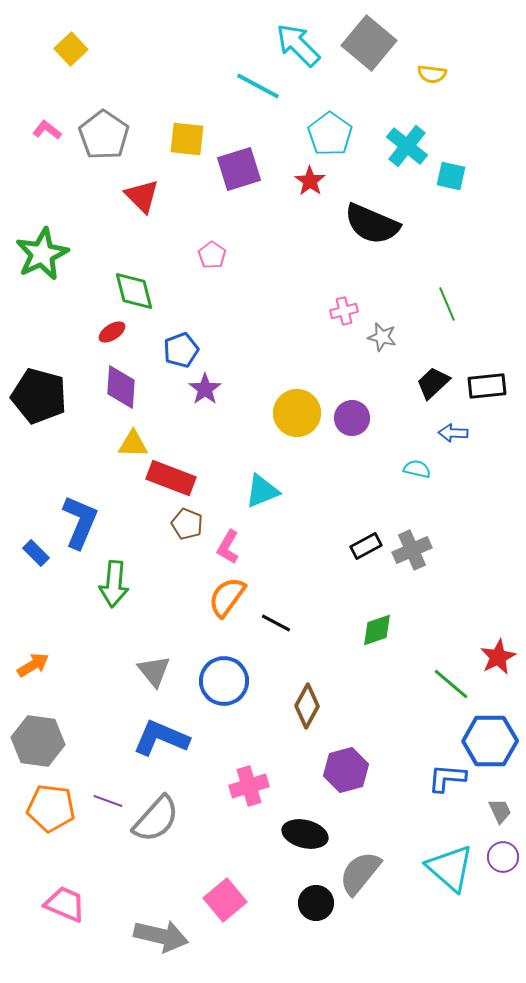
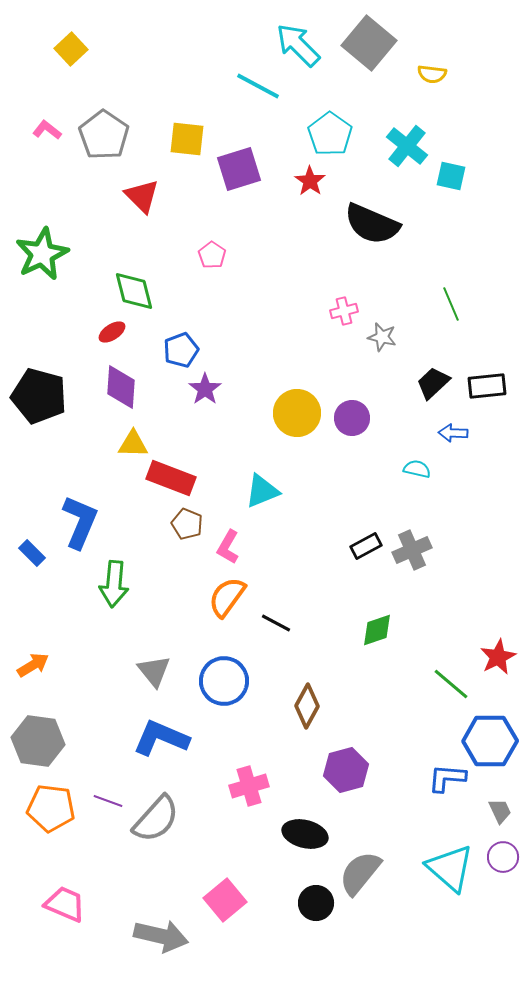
green line at (447, 304): moved 4 px right
blue rectangle at (36, 553): moved 4 px left
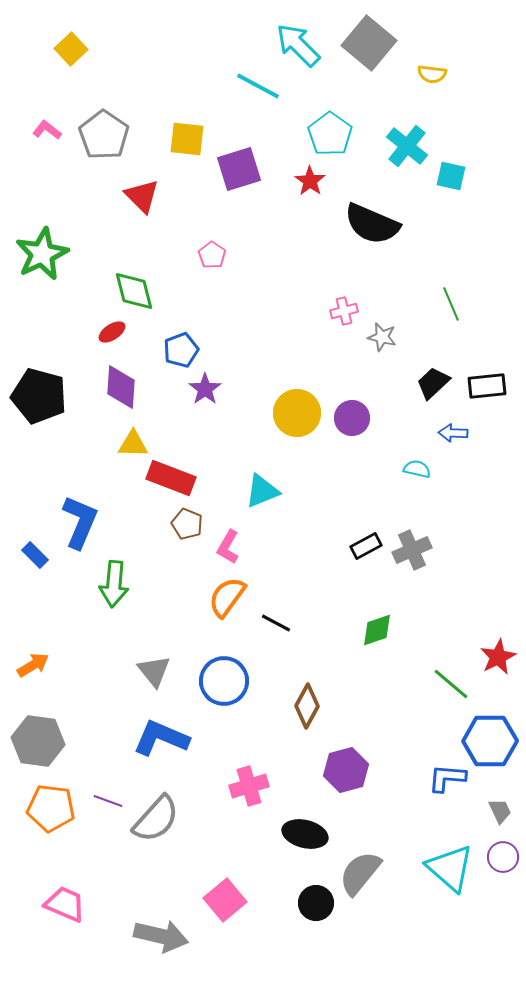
blue rectangle at (32, 553): moved 3 px right, 2 px down
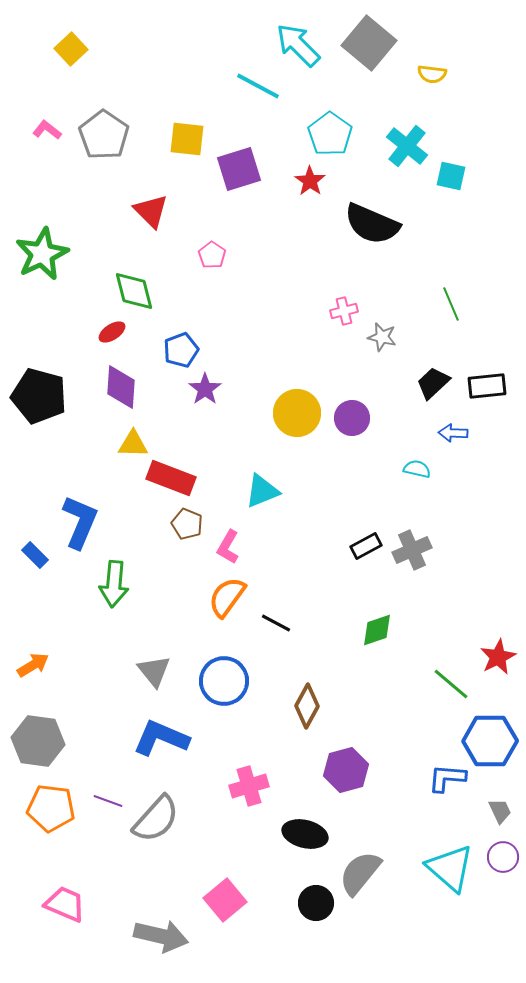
red triangle at (142, 196): moved 9 px right, 15 px down
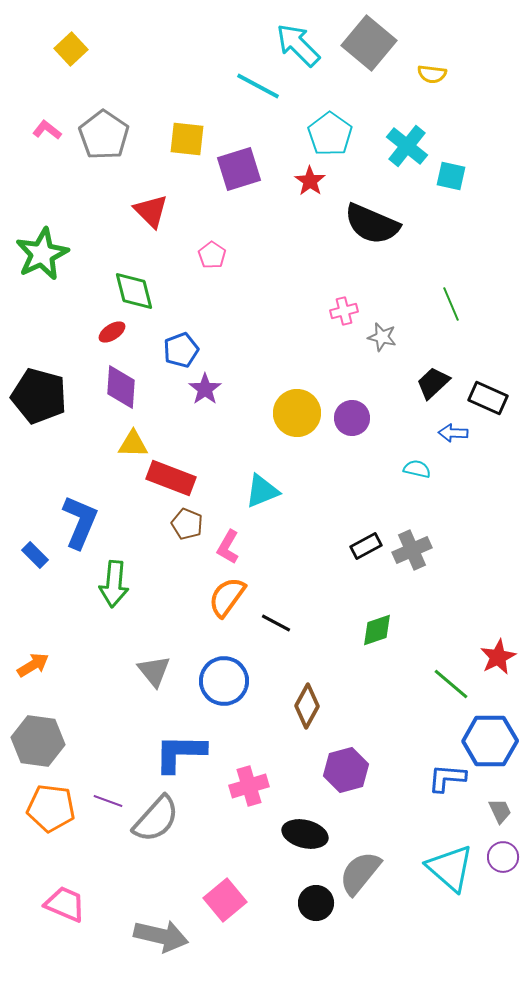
black rectangle at (487, 386): moved 1 px right, 12 px down; rotated 30 degrees clockwise
blue L-shape at (161, 738): moved 19 px right, 15 px down; rotated 22 degrees counterclockwise
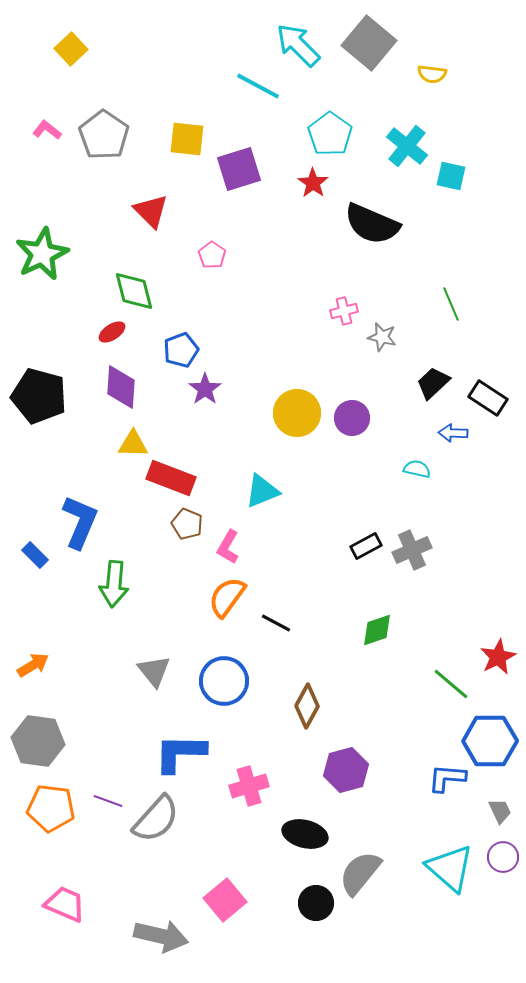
red star at (310, 181): moved 3 px right, 2 px down
black rectangle at (488, 398): rotated 9 degrees clockwise
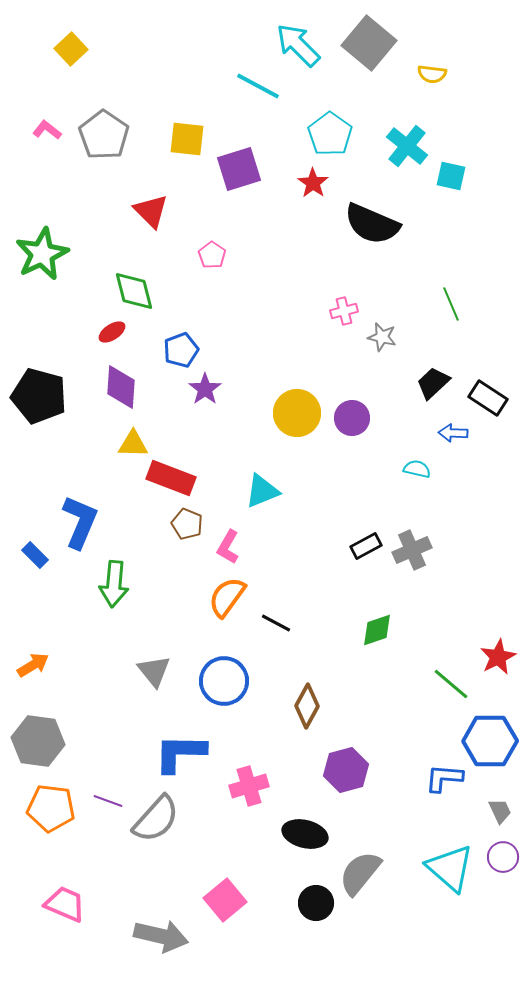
blue L-shape at (447, 778): moved 3 px left
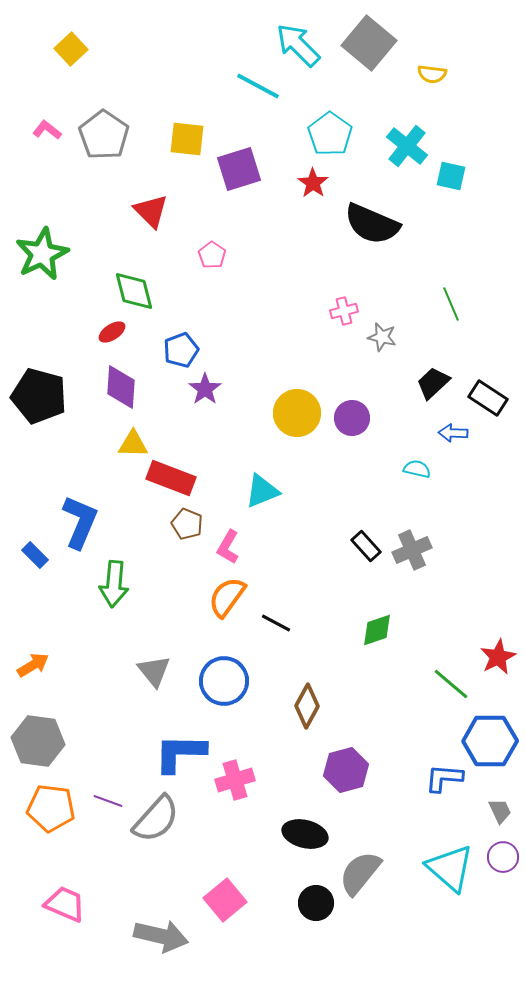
black rectangle at (366, 546): rotated 76 degrees clockwise
pink cross at (249, 786): moved 14 px left, 6 px up
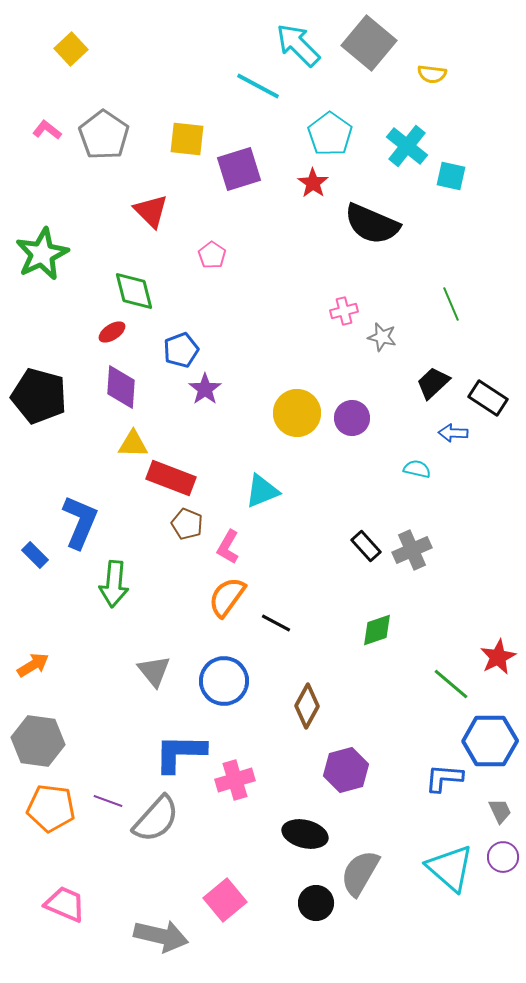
gray semicircle at (360, 873): rotated 9 degrees counterclockwise
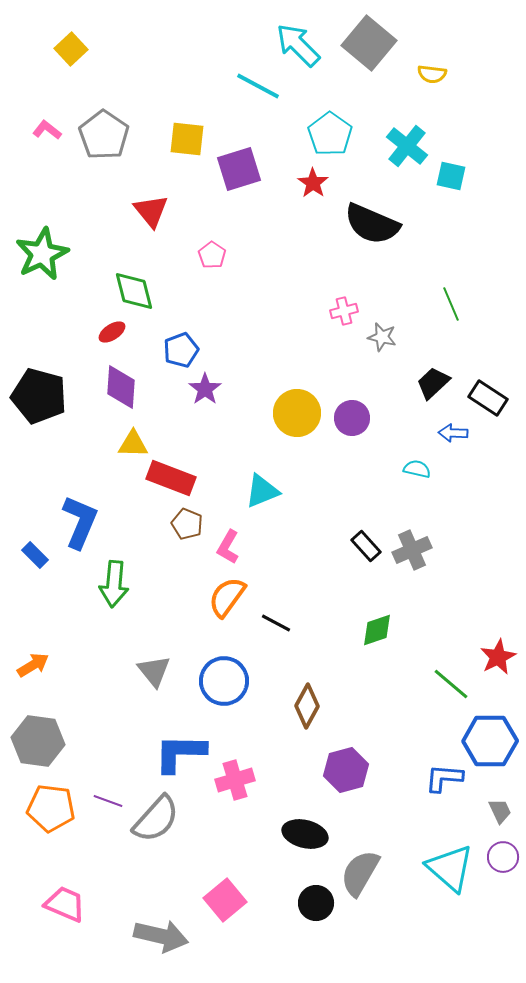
red triangle at (151, 211): rotated 6 degrees clockwise
